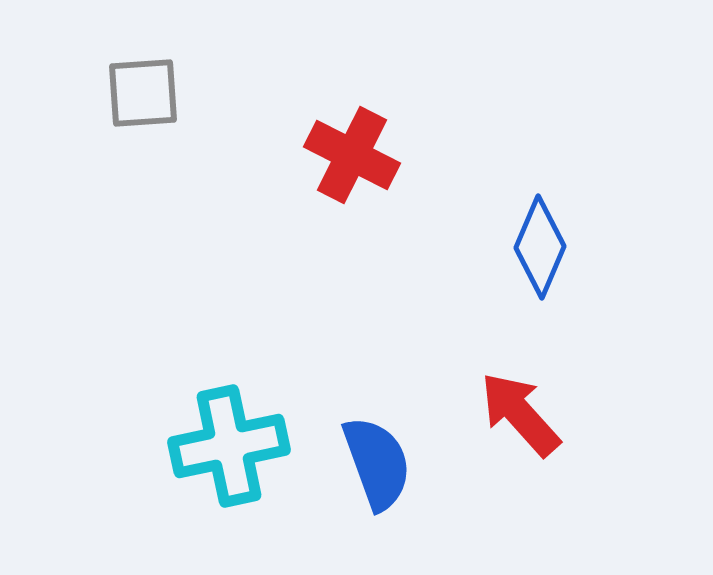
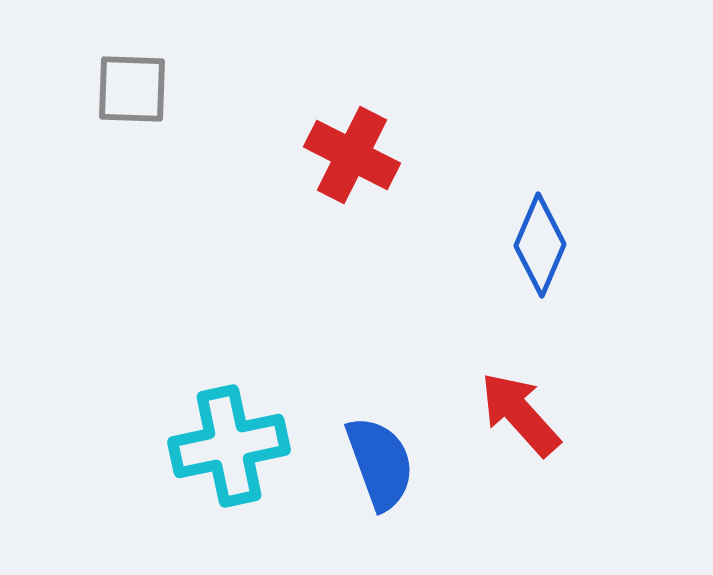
gray square: moved 11 px left, 4 px up; rotated 6 degrees clockwise
blue diamond: moved 2 px up
blue semicircle: moved 3 px right
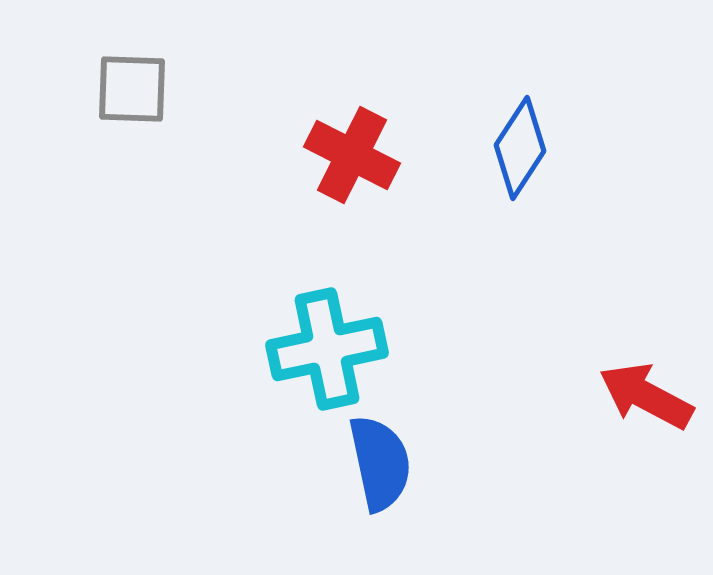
blue diamond: moved 20 px left, 97 px up; rotated 10 degrees clockwise
red arrow: moved 126 px right, 18 px up; rotated 20 degrees counterclockwise
cyan cross: moved 98 px right, 97 px up
blue semicircle: rotated 8 degrees clockwise
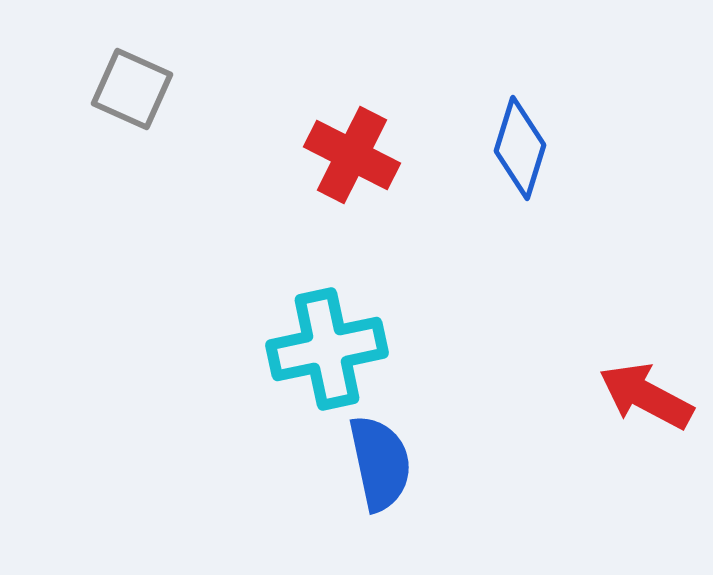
gray square: rotated 22 degrees clockwise
blue diamond: rotated 16 degrees counterclockwise
